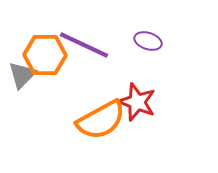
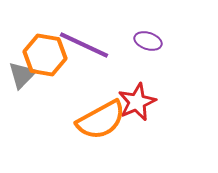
orange hexagon: rotated 9 degrees clockwise
red star: rotated 27 degrees clockwise
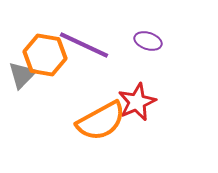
orange semicircle: moved 1 px down
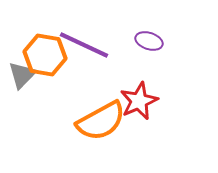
purple ellipse: moved 1 px right
red star: moved 2 px right, 1 px up
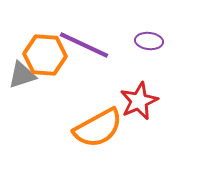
purple ellipse: rotated 12 degrees counterclockwise
orange hexagon: rotated 6 degrees counterclockwise
gray triangle: rotated 28 degrees clockwise
orange semicircle: moved 3 px left, 7 px down
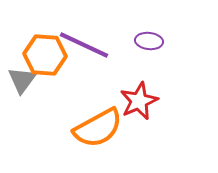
gray triangle: moved 5 px down; rotated 36 degrees counterclockwise
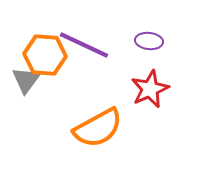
gray triangle: moved 4 px right
red star: moved 11 px right, 12 px up
